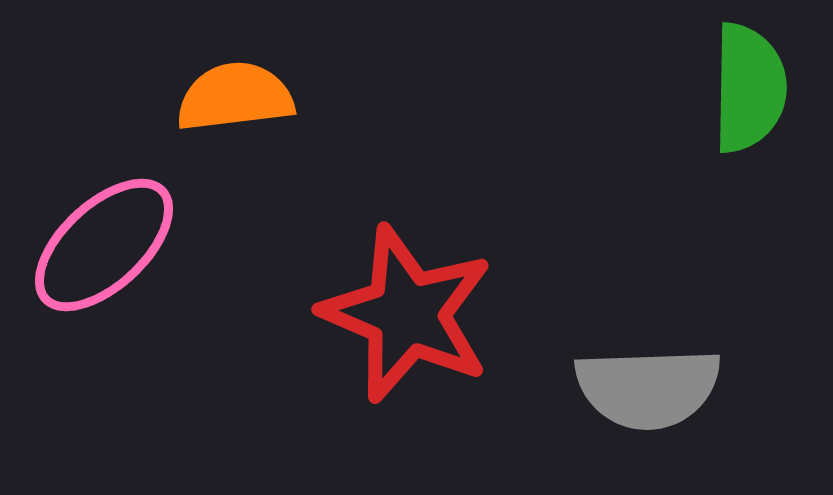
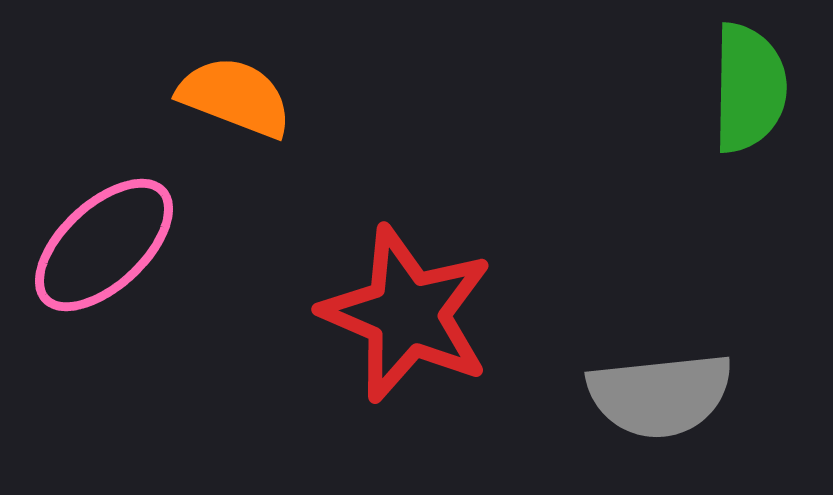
orange semicircle: rotated 28 degrees clockwise
gray semicircle: moved 12 px right, 7 px down; rotated 4 degrees counterclockwise
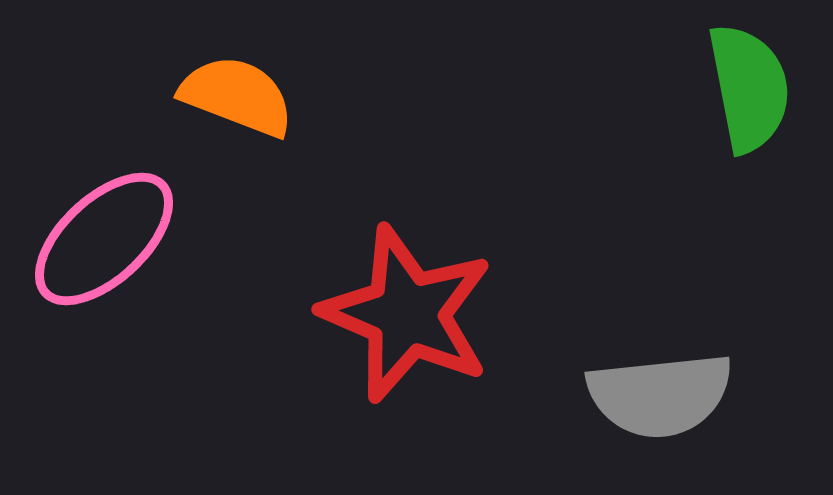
green semicircle: rotated 12 degrees counterclockwise
orange semicircle: moved 2 px right, 1 px up
pink ellipse: moved 6 px up
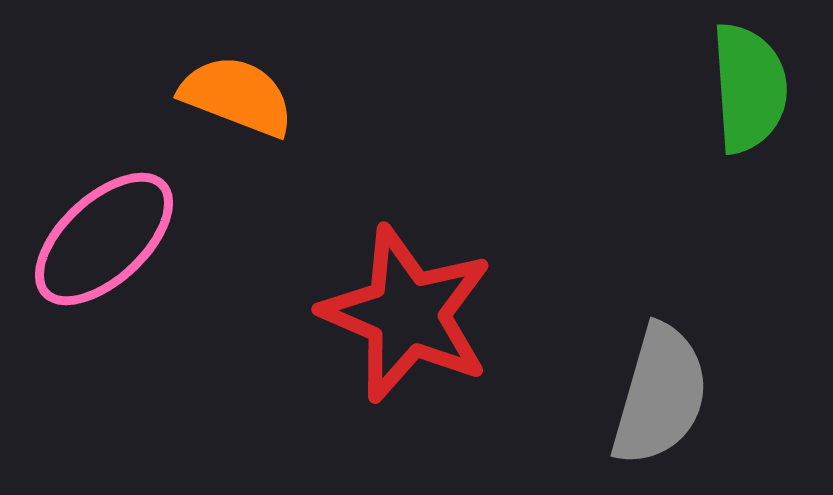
green semicircle: rotated 7 degrees clockwise
gray semicircle: rotated 68 degrees counterclockwise
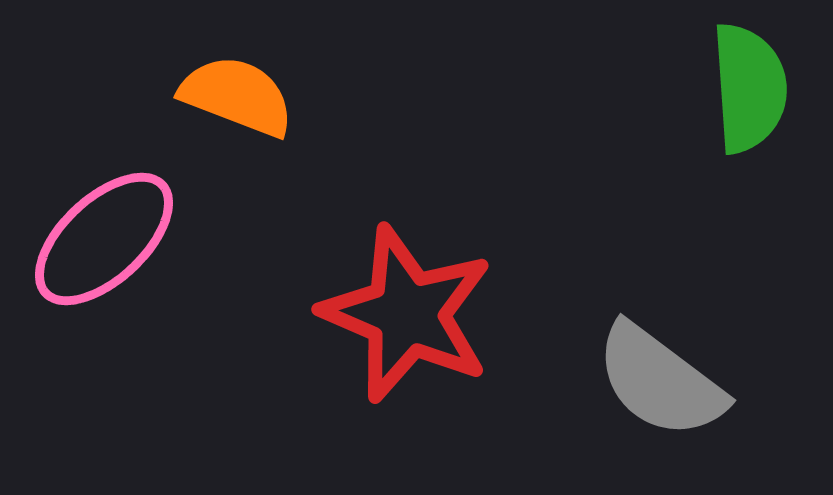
gray semicircle: moved 14 px up; rotated 111 degrees clockwise
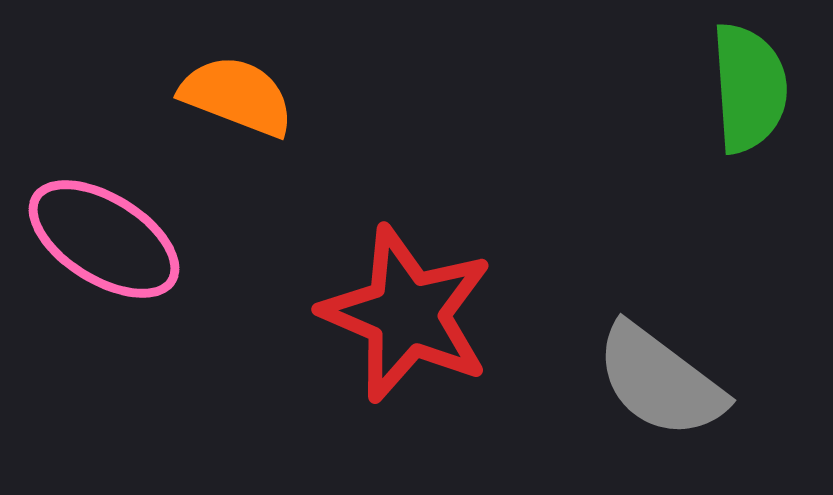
pink ellipse: rotated 75 degrees clockwise
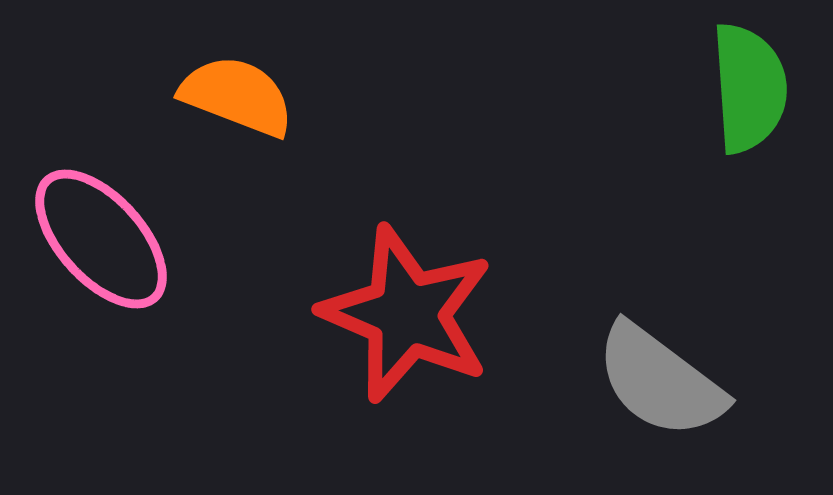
pink ellipse: moved 3 px left; rotated 16 degrees clockwise
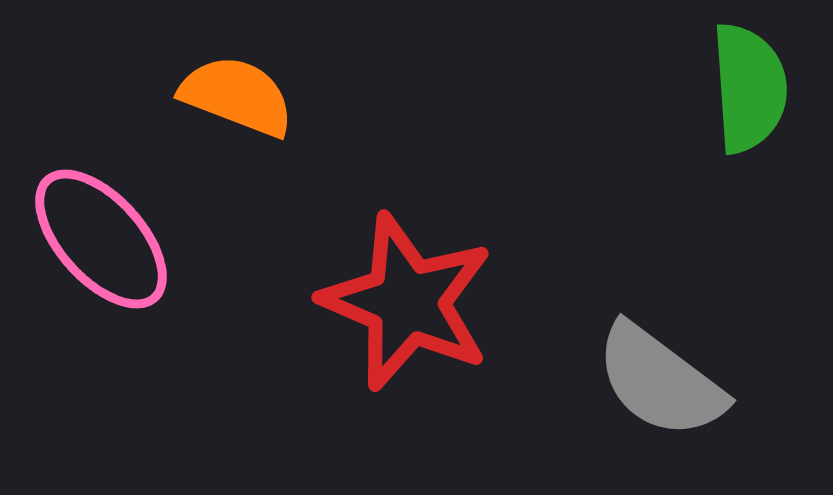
red star: moved 12 px up
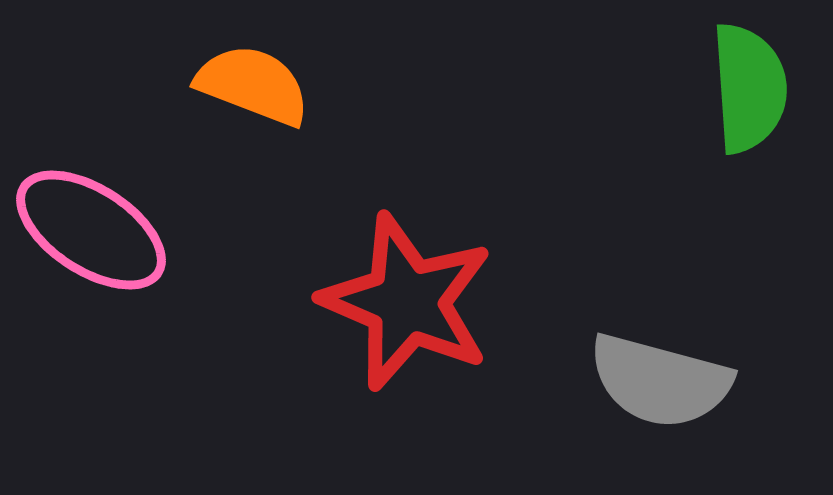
orange semicircle: moved 16 px right, 11 px up
pink ellipse: moved 10 px left, 9 px up; rotated 15 degrees counterclockwise
gray semicircle: rotated 22 degrees counterclockwise
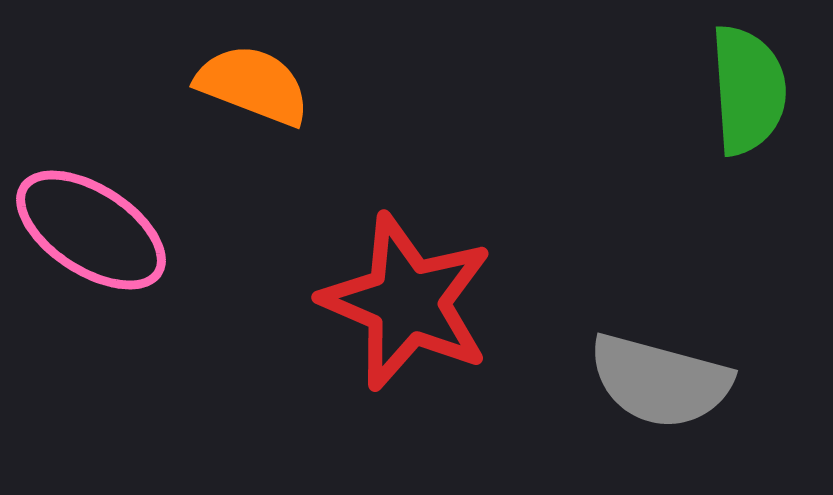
green semicircle: moved 1 px left, 2 px down
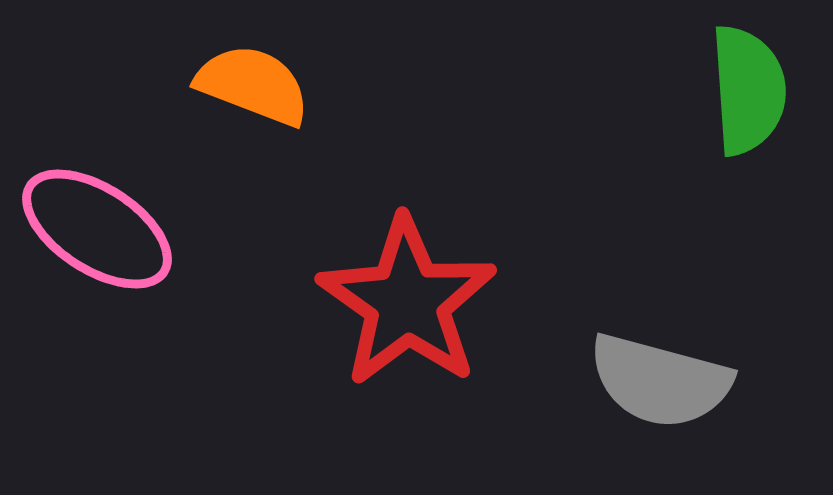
pink ellipse: moved 6 px right, 1 px up
red star: rotated 12 degrees clockwise
